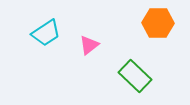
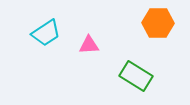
pink triangle: rotated 35 degrees clockwise
green rectangle: moved 1 px right; rotated 12 degrees counterclockwise
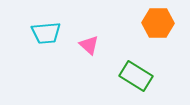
cyan trapezoid: rotated 28 degrees clockwise
pink triangle: rotated 45 degrees clockwise
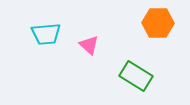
cyan trapezoid: moved 1 px down
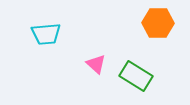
pink triangle: moved 7 px right, 19 px down
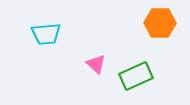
orange hexagon: moved 2 px right
green rectangle: rotated 56 degrees counterclockwise
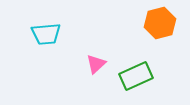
orange hexagon: rotated 16 degrees counterclockwise
pink triangle: rotated 35 degrees clockwise
